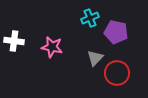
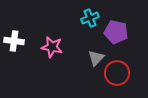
gray triangle: moved 1 px right
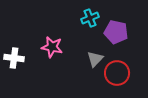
white cross: moved 17 px down
gray triangle: moved 1 px left, 1 px down
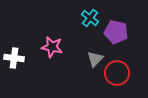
cyan cross: rotated 30 degrees counterclockwise
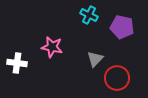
cyan cross: moved 1 px left, 3 px up; rotated 12 degrees counterclockwise
purple pentagon: moved 6 px right, 5 px up
white cross: moved 3 px right, 5 px down
red circle: moved 5 px down
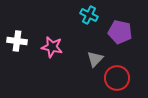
purple pentagon: moved 2 px left, 5 px down
white cross: moved 22 px up
